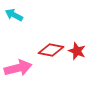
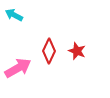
red diamond: moved 2 px left, 1 px down; rotated 75 degrees counterclockwise
pink arrow: rotated 16 degrees counterclockwise
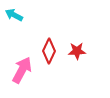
red star: rotated 24 degrees counterclockwise
pink arrow: moved 4 px right, 2 px down; rotated 32 degrees counterclockwise
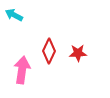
red star: moved 1 px right, 2 px down
pink arrow: rotated 20 degrees counterclockwise
